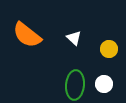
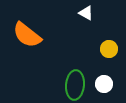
white triangle: moved 12 px right, 25 px up; rotated 14 degrees counterclockwise
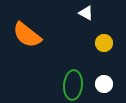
yellow circle: moved 5 px left, 6 px up
green ellipse: moved 2 px left
